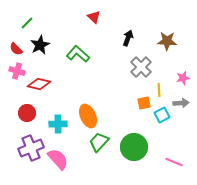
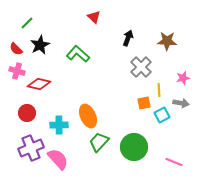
gray arrow: rotated 14 degrees clockwise
cyan cross: moved 1 px right, 1 px down
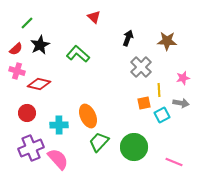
red semicircle: rotated 88 degrees counterclockwise
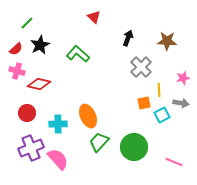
cyan cross: moved 1 px left, 1 px up
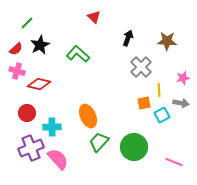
cyan cross: moved 6 px left, 3 px down
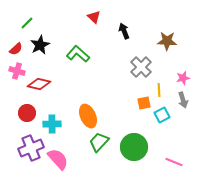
black arrow: moved 4 px left, 7 px up; rotated 42 degrees counterclockwise
gray arrow: moved 2 px right, 3 px up; rotated 63 degrees clockwise
cyan cross: moved 3 px up
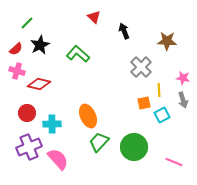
pink star: rotated 24 degrees clockwise
purple cross: moved 2 px left, 1 px up
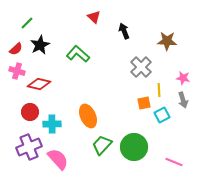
red circle: moved 3 px right, 1 px up
green trapezoid: moved 3 px right, 3 px down
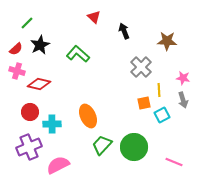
pink semicircle: moved 6 px down; rotated 75 degrees counterclockwise
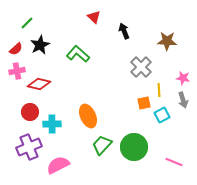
pink cross: rotated 28 degrees counterclockwise
